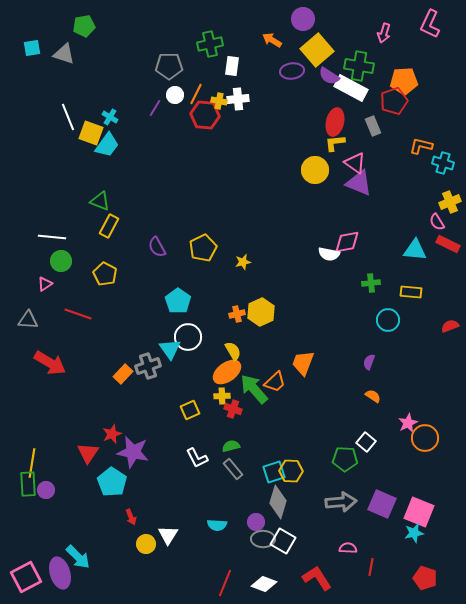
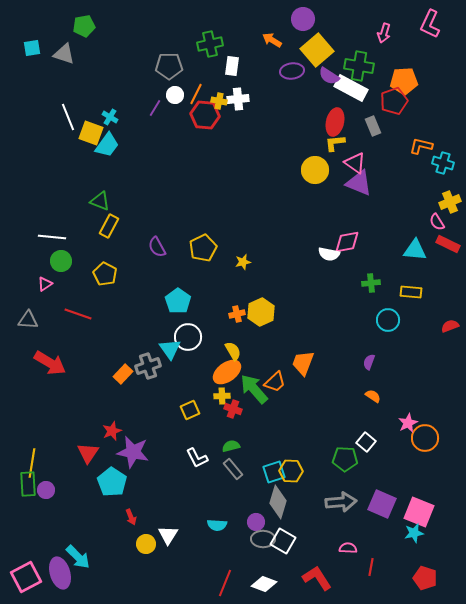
red star at (112, 434): moved 3 px up
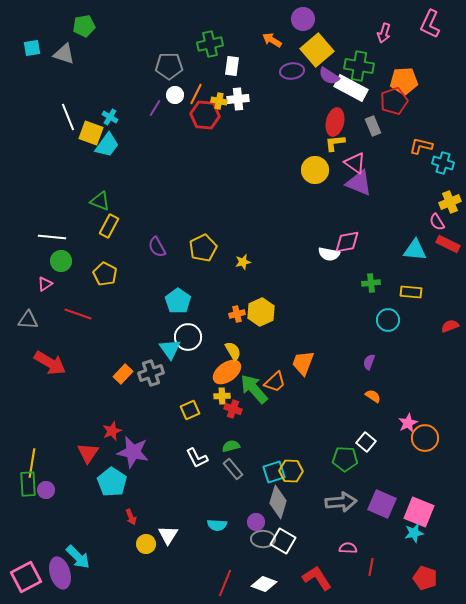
gray cross at (148, 366): moved 3 px right, 7 px down
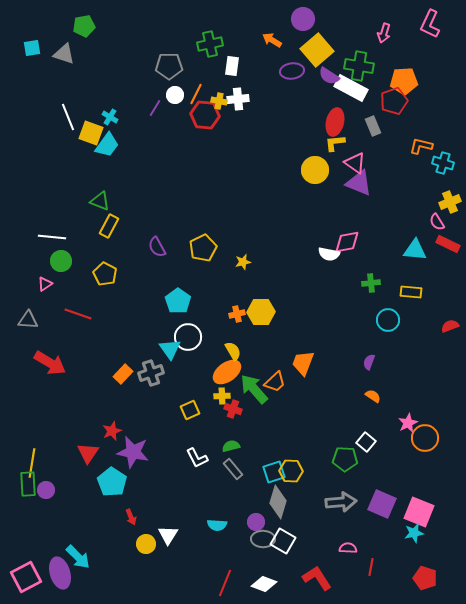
yellow hexagon at (261, 312): rotated 24 degrees clockwise
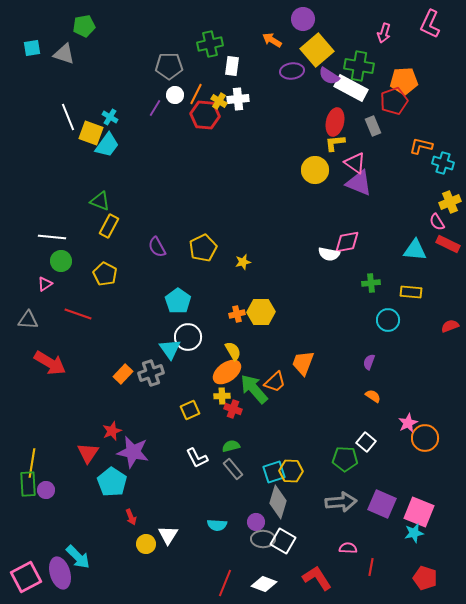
yellow cross at (219, 101): rotated 21 degrees clockwise
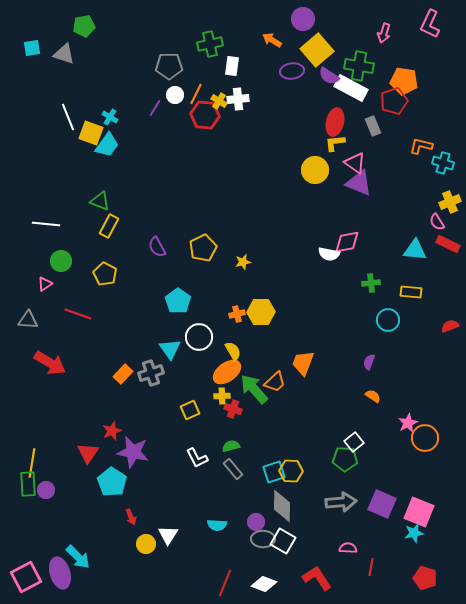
orange pentagon at (404, 81): rotated 12 degrees clockwise
white line at (52, 237): moved 6 px left, 13 px up
white circle at (188, 337): moved 11 px right
white square at (366, 442): moved 12 px left; rotated 12 degrees clockwise
gray diamond at (278, 502): moved 4 px right, 4 px down; rotated 16 degrees counterclockwise
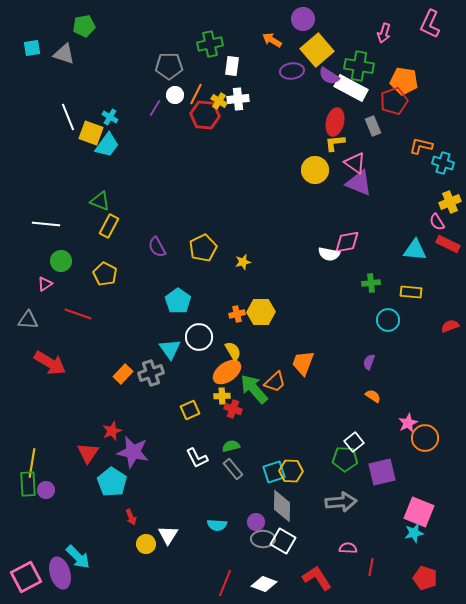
purple square at (382, 504): moved 32 px up; rotated 36 degrees counterclockwise
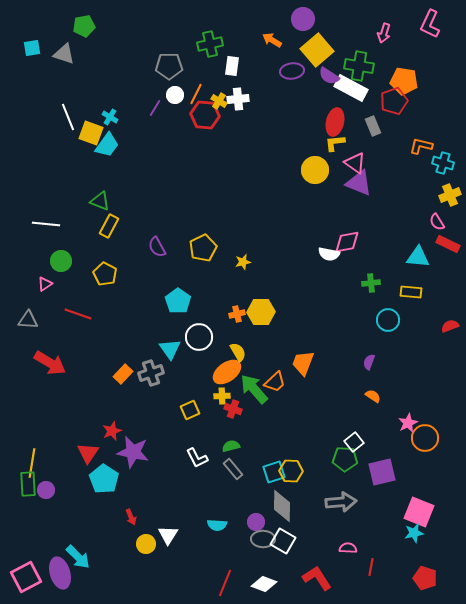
yellow cross at (450, 202): moved 7 px up
cyan triangle at (415, 250): moved 3 px right, 7 px down
yellow semicircle at (233, 351): moved 5 px right, 1 px down
cyan pentagon at (112, 482): moved 8 px left, 3 px up
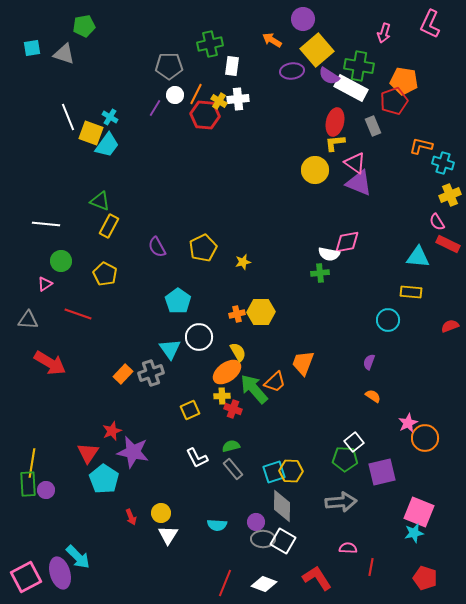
green cross at (371, 283): moved 51 px left, 10 px up
yellow circle at (146, 544): moved 15 px right, 31 px up
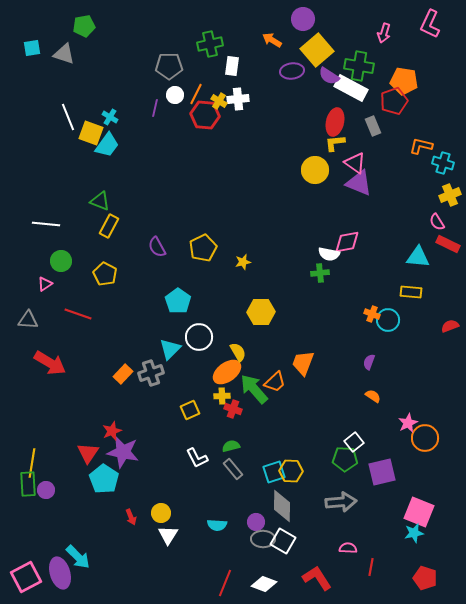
purple line at (155, 108): rotated 18 degrees counterclockwise
orange cross at (237, 314): moved 135 px right; rotated 35 degrees clockwise
cyan triangle at (170, 349): rotated 20 degrees clockwise
purple star at (133, 452): moved 10 px left
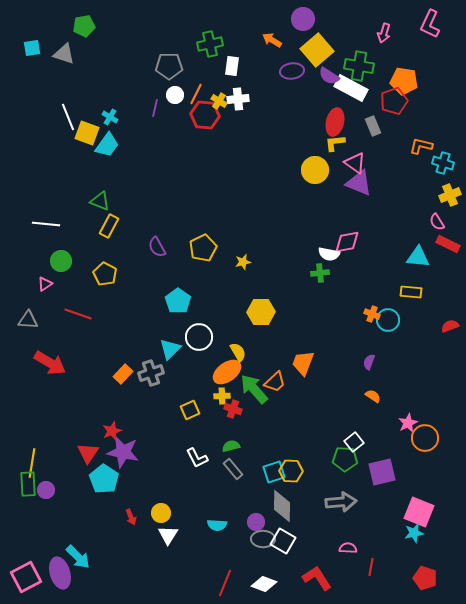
yellow square at (91, 133): moved 4 px left
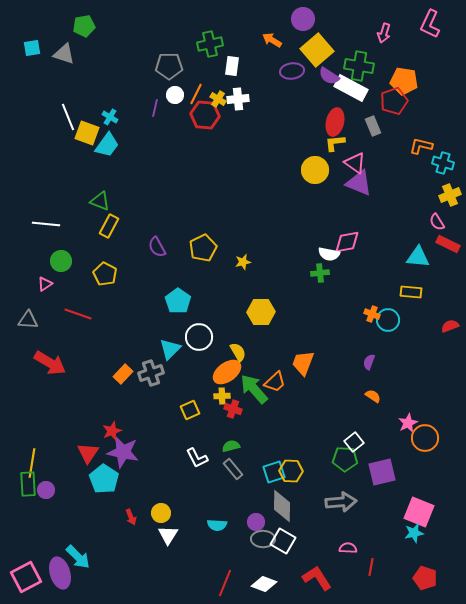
yellow cross at (219, 101): moved 1 px left, 2 px up
